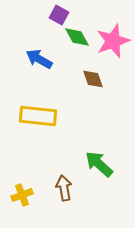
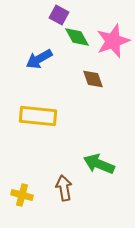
blue arrow: rotated 60 degrees counterclockwise
green arrow: rotated 20 degrees counterclockwise
yellow cross: rotated 35 degrees clockwise
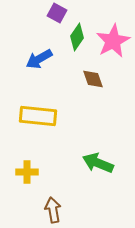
purple square: moved 2 px left, 2 px up
green diamond: rotated 64 degrees clockwise
pink star: rotated 8 degrees counterclockwise
green arrow: moved 1 px left, 1 px up
brown arrow: moved 11 px left, 22 px down
yellow cross: moved 5 px right, 23 px up; rotated 15 degrees counterclockwise
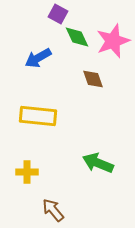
purple square: moved 1 px right, 1 px down
green diamond: rotated 60 degrees counterclockwise
pink star: rotated 8 degrees clockwise
blue arrow: moved 1 px left, 1 px up
brown arrow: rotated 30 degrees counterclockwise
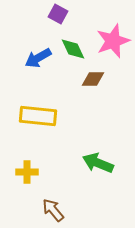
green diamond: moved 4 px left, 12 px down
brown diamond: rotated 70 degrees counterclockwise
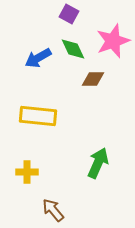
purple square: moved 11 px right
green arrow: rotated 92 degrees clockwise
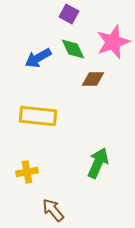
pink star: moved 1 px down
yellow cross: rotated 10 degrees counterclockwise
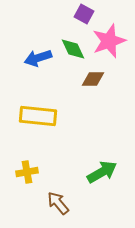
purple square: moved 15 px right
pink star: moved 4 px left, 1 px up
blue arrow: rotated 12 degrees clockwise
green arrow: moved 4 px right, 9 px down; rotated 36 degrees clockwise
brown arrow: moved 5 px right, 7 px up
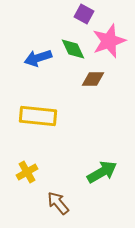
yellow cross: rotated 20 degrees counterclockwise
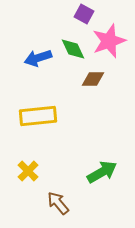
yellow rectangle: rotated 12 degrees counterclockwise
yellow cross: moved 1 px right, 1 px up; rotated 15 degrees counterclockwise
